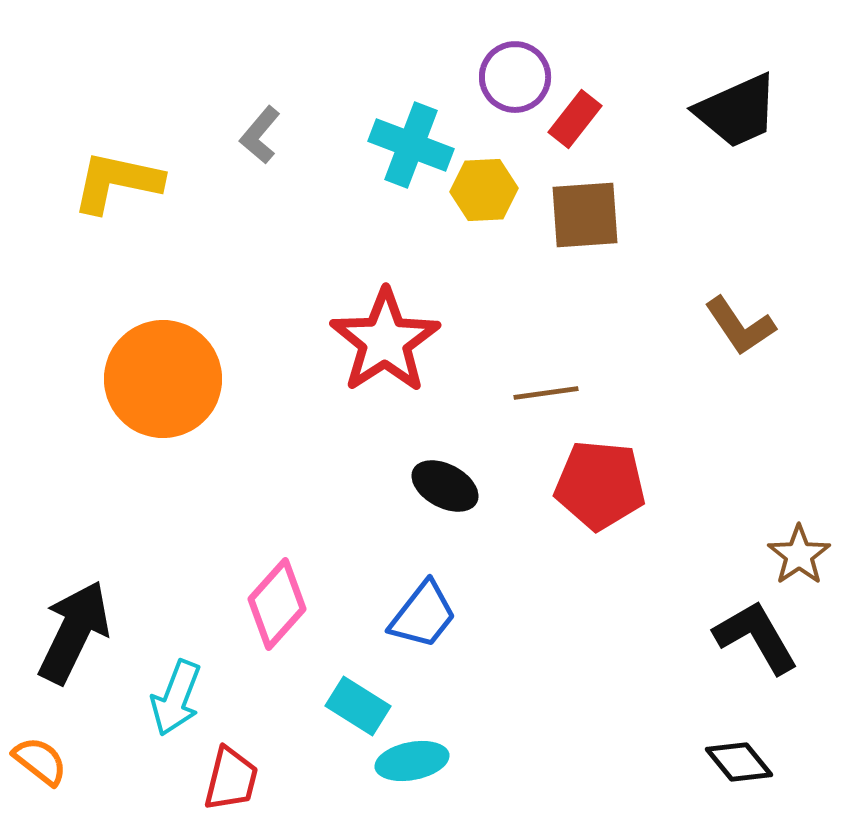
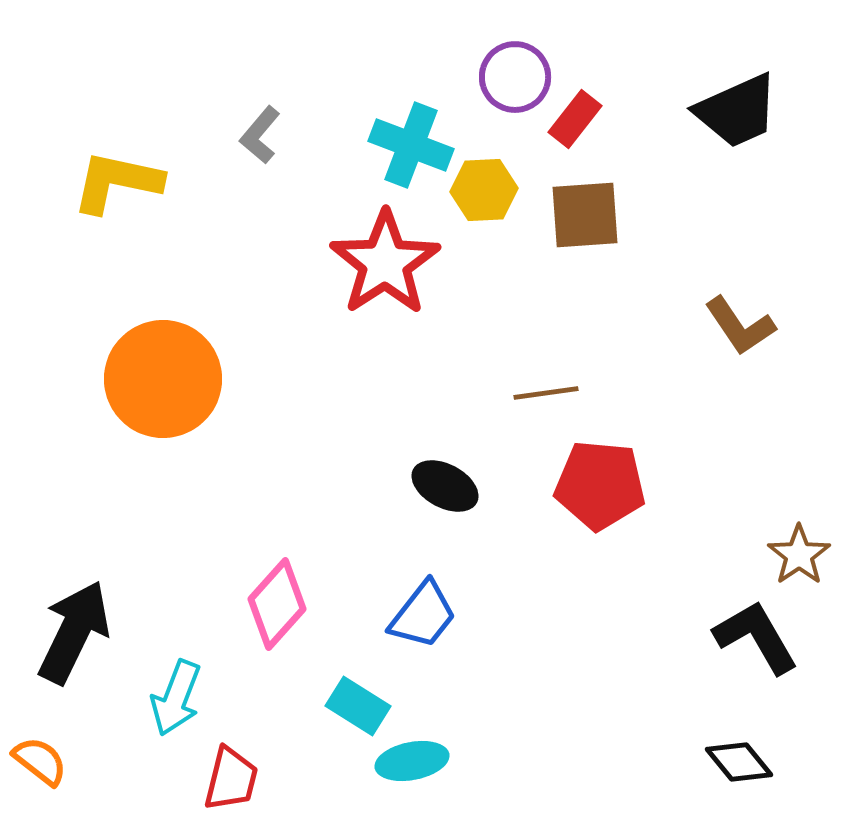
red star: moved 78 px up
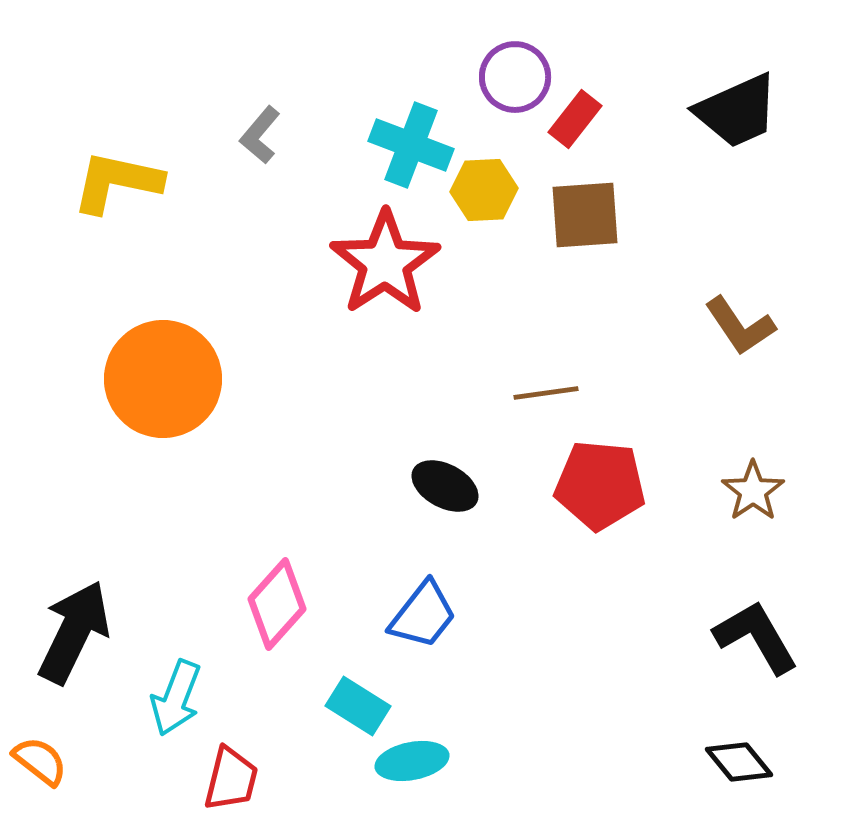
brown star: moved 46 px left, 64 px up
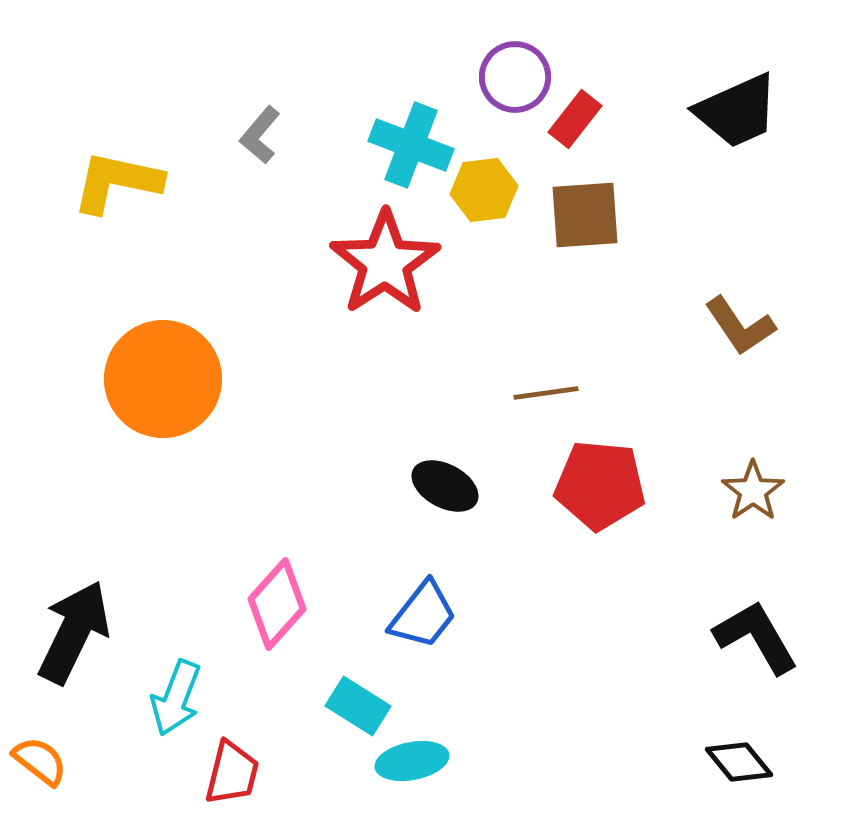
yellow hexagon: rotated 4 degrees counterclockwise
red trapezoid: moved 1 px right, 6 px up
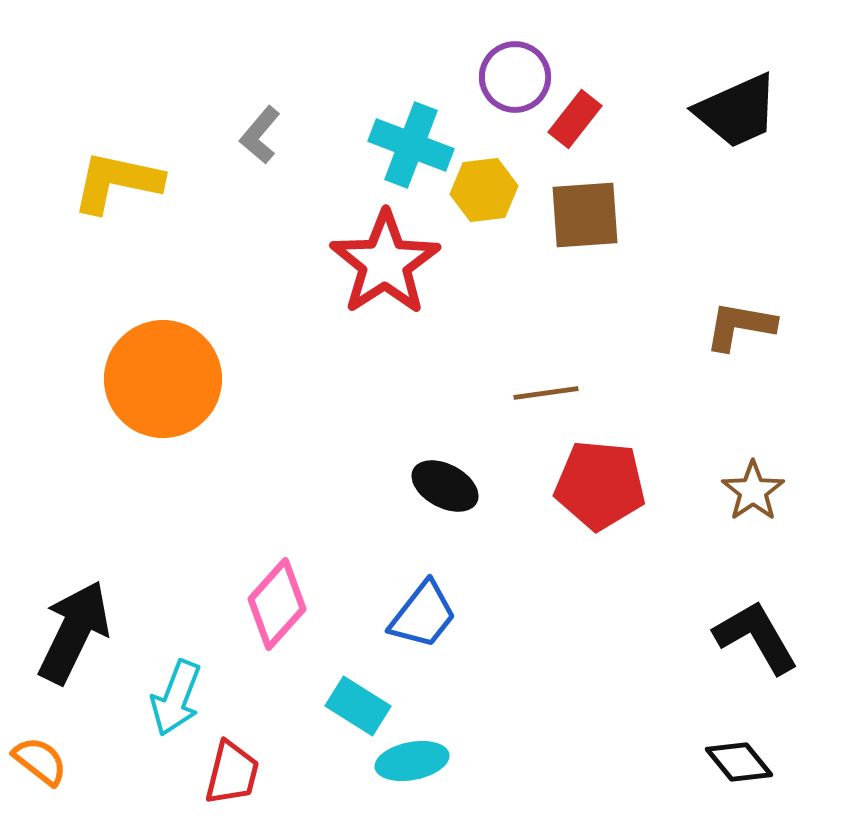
brown L-shape: rotated 134 degrees clockwise
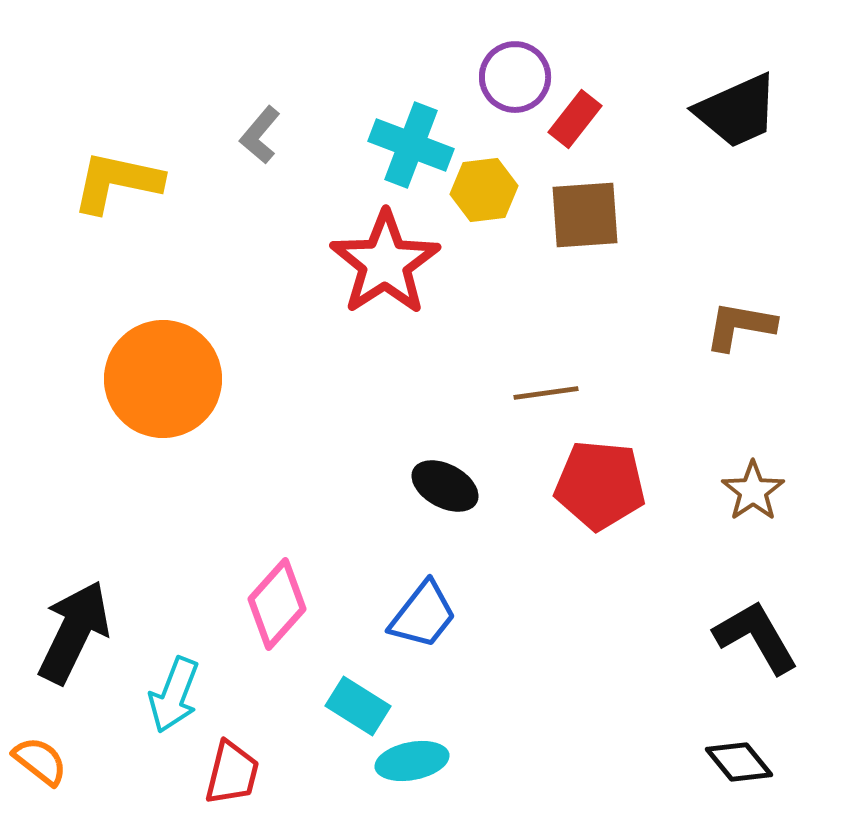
cyan arrow: moved 2 px left, 3 px up
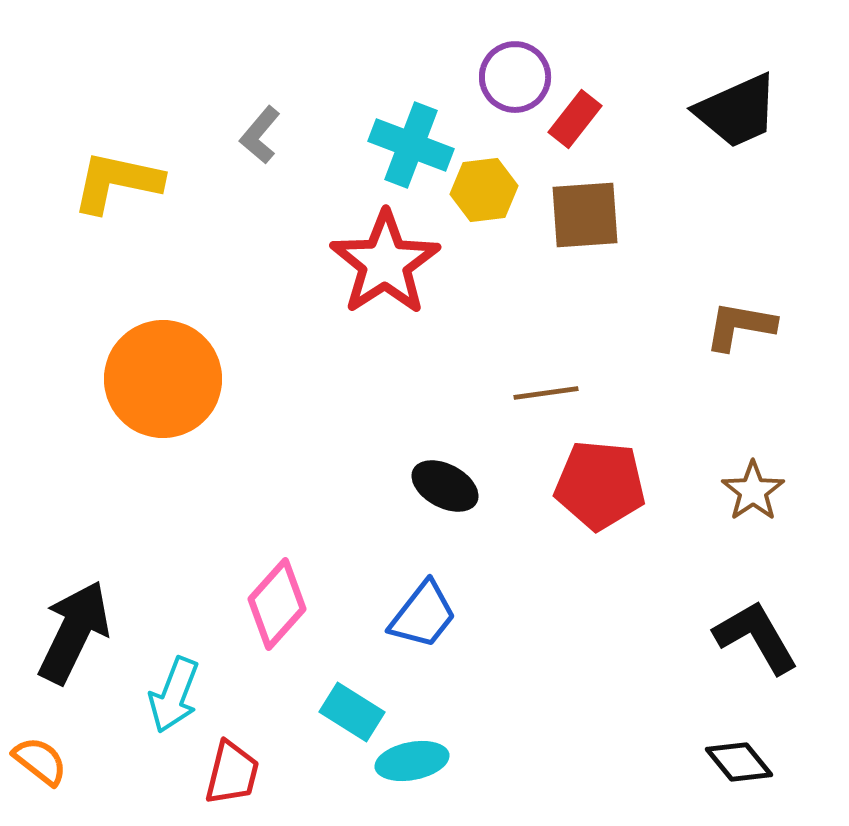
cyan rectangle: moved 6 px left, 6 px down
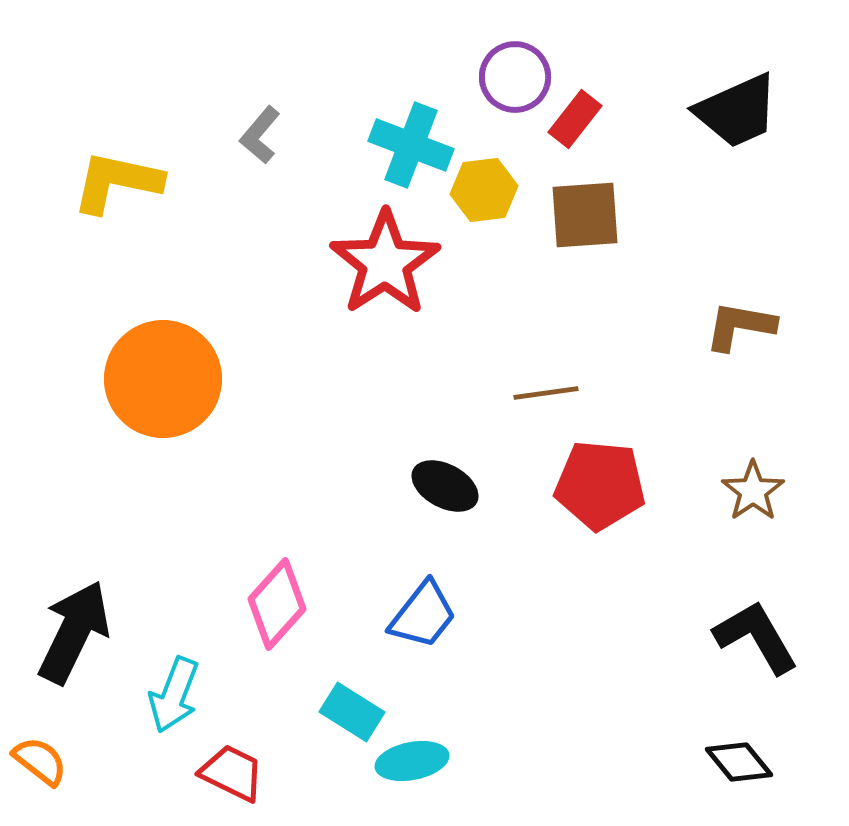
red trapezoid: rotated 78 degrees counterclockwise
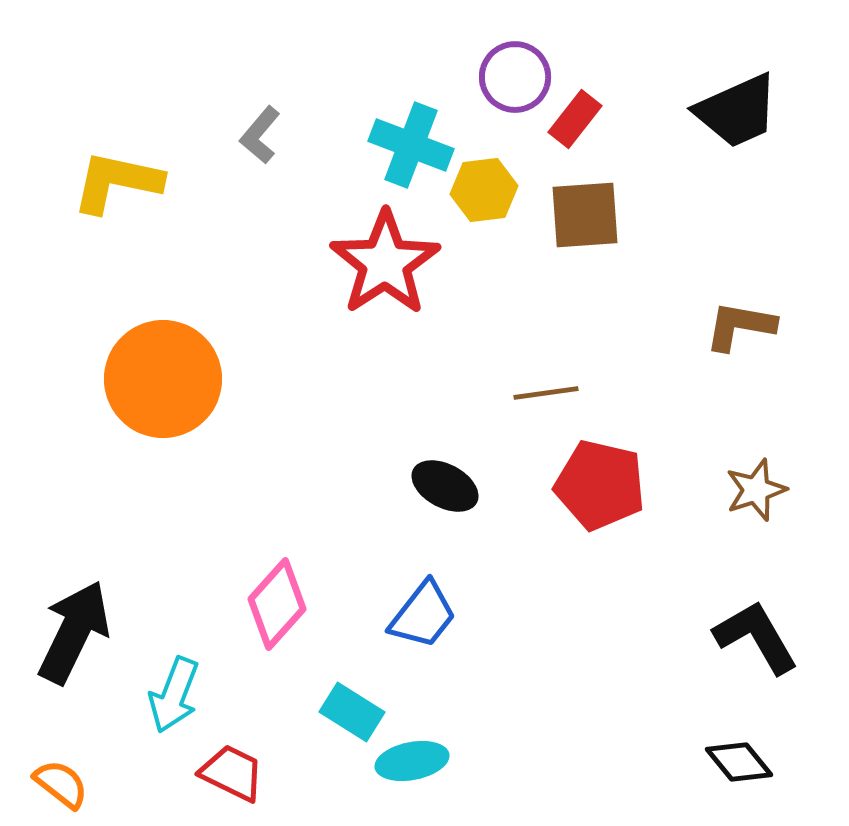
red pentagon: rotated 8 degrees clockwise
brown star: moved 3 px right, 1 px up; rotated 16 degrees clockwise
orange semicircle: moved 21 px right, 23 px down
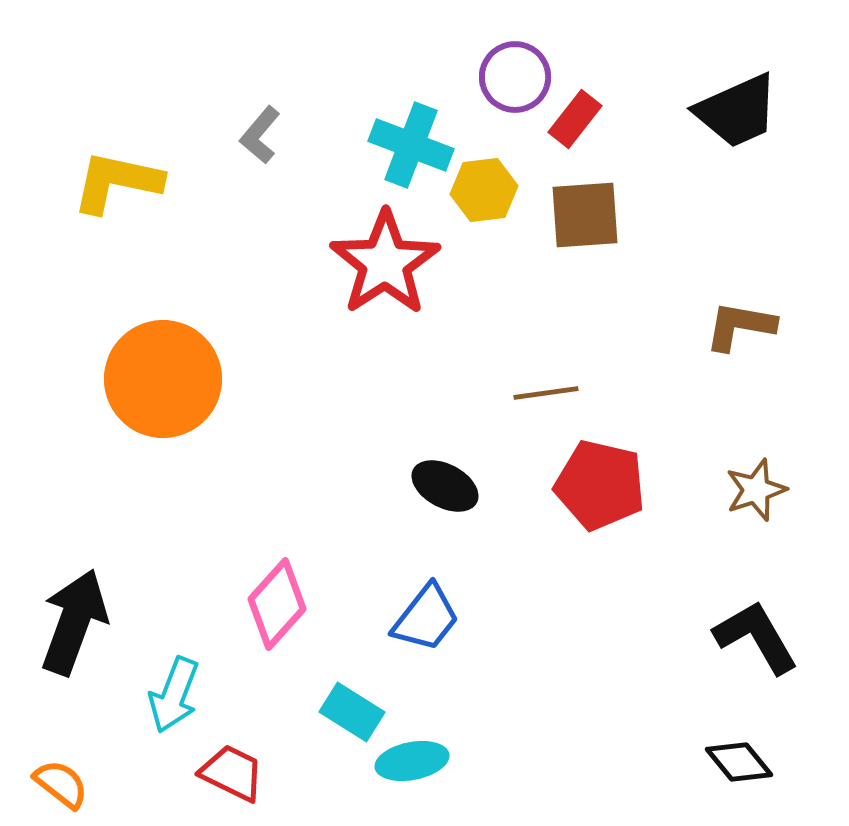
blue trapezoid: moved 3 px right, 3 px down
black arrow: moved 10 px up; rotated 6 degrees counterclockwise
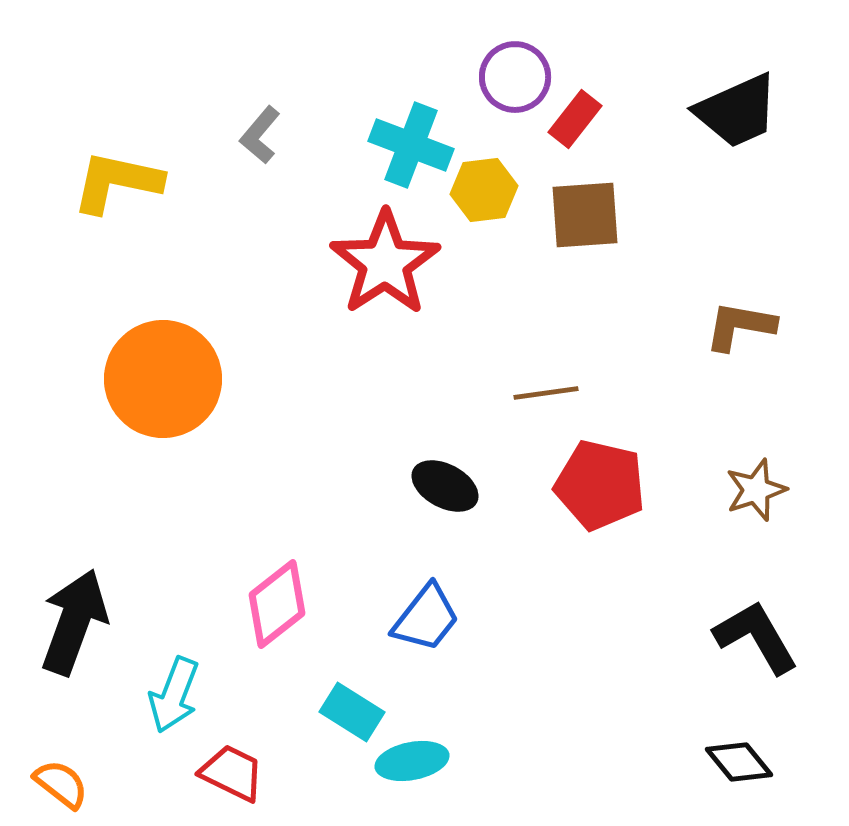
pink diamond: rotated 10 degrees clockwise
